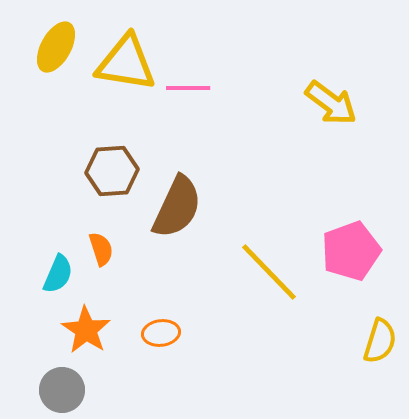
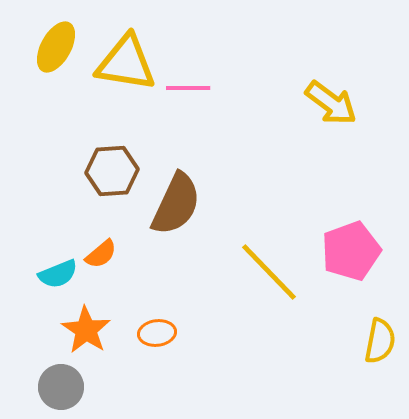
brown semicircle: moved 1 px left, 3 px up
orange semicircle: moved 5 px down; rotated 68 degrees clockwise
cyan semicircle: rotated 45 degrees clockwise
orange ellipse: moved 4 px left
yellow semicircle: rotated 6 degrees counterclockwise
gray circle: moved 1 px left, 3 px up
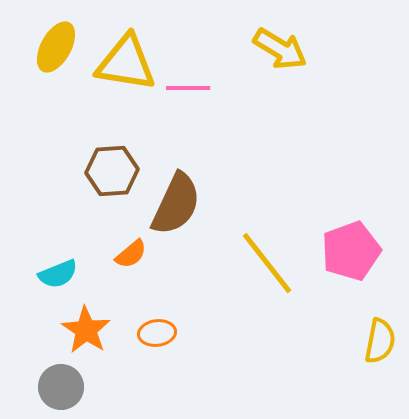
yellow arrow: moved 51 px left, 54 px up; rotated 6 degrees counterclockwise
orange semicircle: moved 30 px right
yellow line: moved 2 px left, 9 px up; rotated 6 degrees clockwise
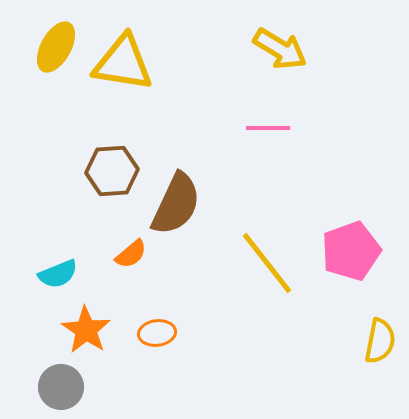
yellow triangle: moved 3 px left
pink line: moved 80 px right, 40 px down
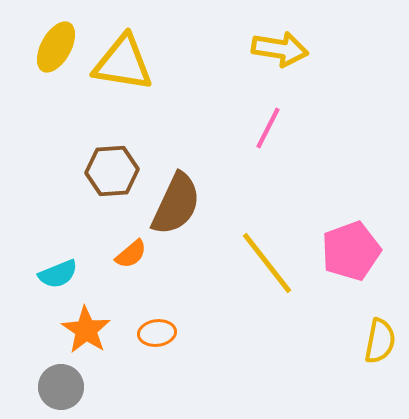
yellow arrow: rotated 22 degrees counterclockwise
pink line: rotated 63 degrees counterclockwise
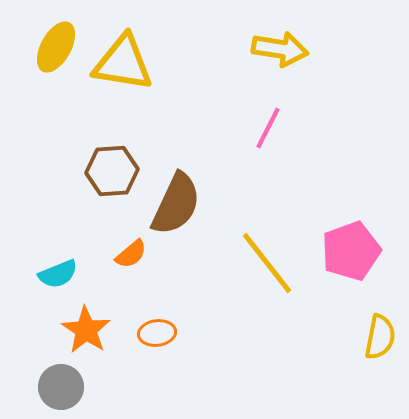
yellow semicircle: moved 4 px up
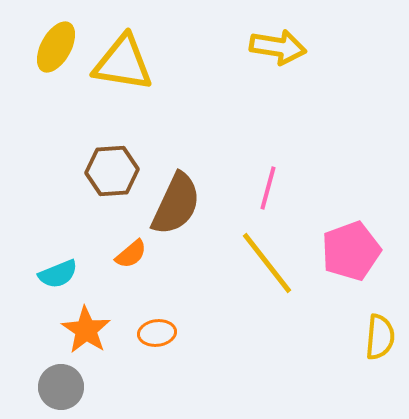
yellow arrow: moved 2 px left, 2 px up
pink line: moved 60 px down; rotated 12 degrees counterclockwise
yellow semicircle: rotated 6 degrees counterclockwise
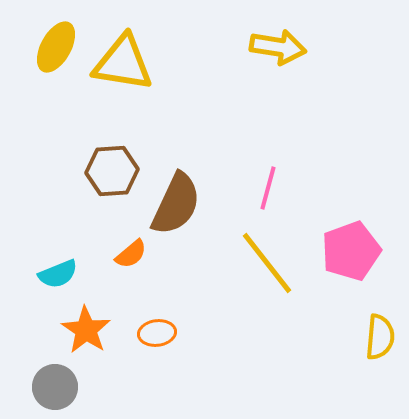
gray circle: moved 6 px left
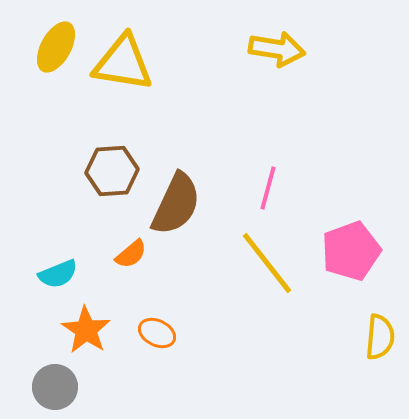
yellow arrow: moved 1 px left, 2 px down
orange ellipse: rotated 33 degrees clockwise
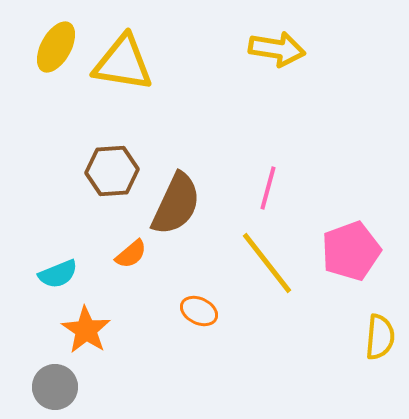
orange ellipse: moved 42 px right, 22 px up
